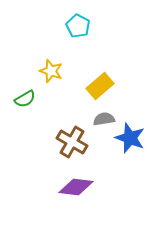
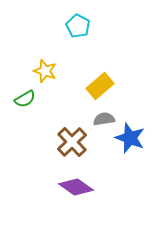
yellow star: moved 6 px left
brown cross: rotated 16 degrees clockwise
purple diamond: rotated 28 degrees clockwise
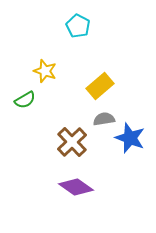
green semicircle: moved 1 px down
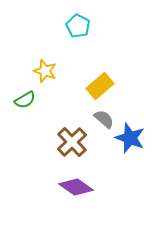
gray semicircle: rotated 50 degrees clockwise
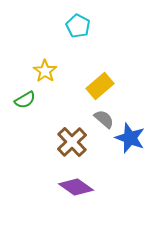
yellow star: rotated 15 degrees clockwise
